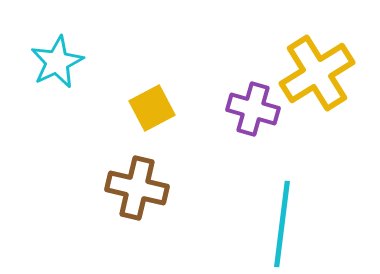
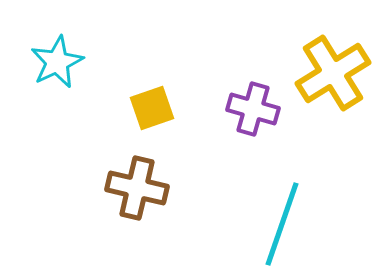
yellow cross: moved 16 px right
yellow square: rotated 9 degrees clockwise
cyan line: rotated 12 degrees clockwise
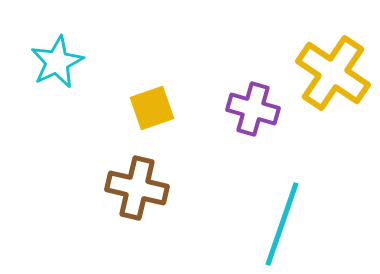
yellow cross: rotated 24 degrees counterclockwise
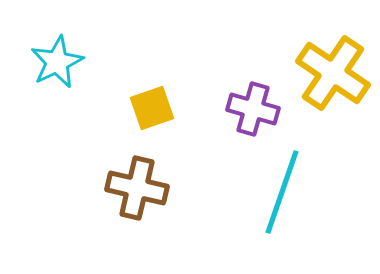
cyan line: moved 32 px up
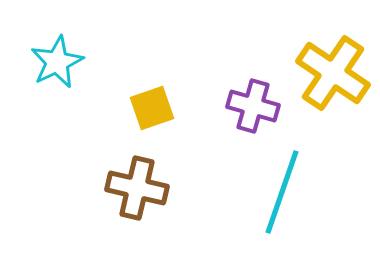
purple cross: moved 3 px up
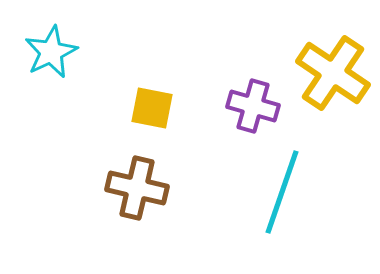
cyan star: moved 6 px left, 10 px up
yellow square: rotated 30 degrees clockwise
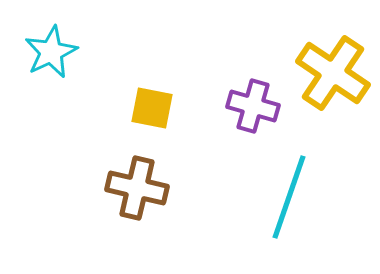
cyan line: moved 7 px right, 5 px down
